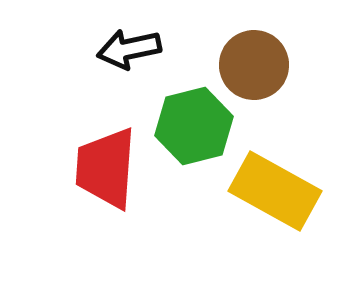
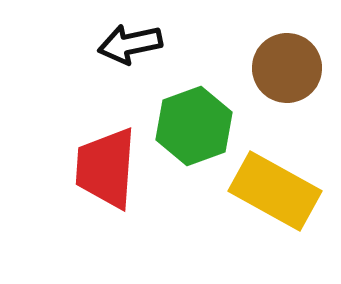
black arrow: moved 1 px right, 5 px up
brown circle: moved 33 px right, 3 px down
green hexagon: rotated 6 degrees counterclockwise
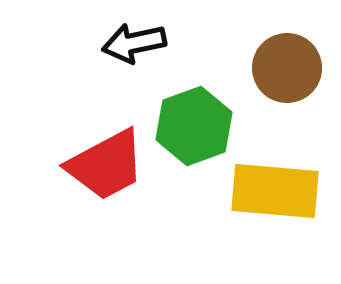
black arrow: moved 4 px right, 1 px up
red trapezoid: moved 3 px up; rotated 122 degrees counterclockwise
yellow rectangle: rotated 24 degrees counterclockwise
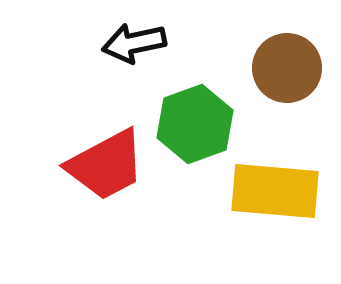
green hexagon: moved 1 px right, 2 px up
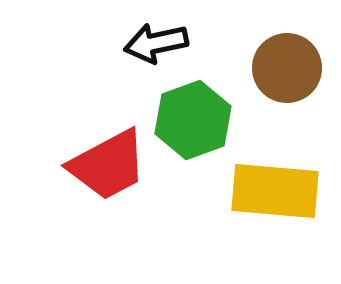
black arrow: moved 22 px right
green hexagon: moved 2 px left, 4 px up
red trapezoid: moved 2 px right
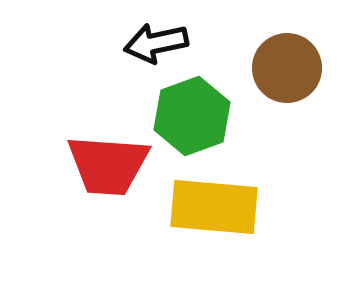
green hexagon: moved 1 px left, 4 px up
red trapezoid: rotated 32 degrees clockwise
yellow rectangle: moved 61 px left, 16 px down
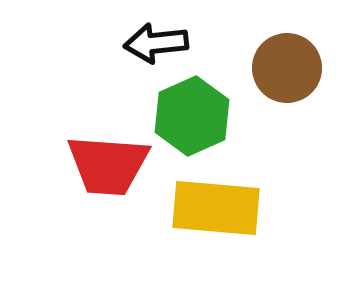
black arrow: rotated 6 degrees clockwise
green hexagon: rotated 4 degrees counterclockwise
yellow rectangle: moved 2 px right, 1 px down
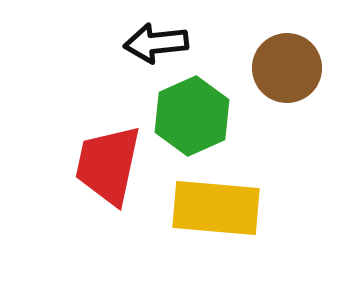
red trapezoid: rotated 98 degrees clockwise
